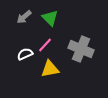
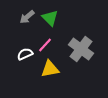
gray arrow: moved 3 px right
gray cross: rotated 15 degrees clockwise
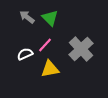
gray arrow: rotated 77 degrees clockwise
gray cross: rotated 10 degrees clockwise
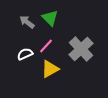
gray arrow: moved 5 px down
pink line: moved 1 px right, 1 px down
yellow triangle: rotated 18 degrees counterclockwise
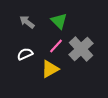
green triangle: moved 9 px right, 3 px down
pink line: moved 10 px right
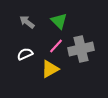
gray cross: rotated 30 degrees clockwise
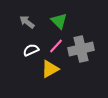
white semicircle: moved 6 px right, 4 px up
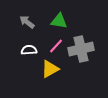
green triangle: rotated 36 degrees counterclockwise
white semicircle: moved 2 px left; rotated 21 degrees clockwise
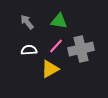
gray arrow: rotated 14 degrees clockwise
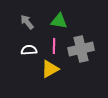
pink line: moved 2 px left; rotated 42 degrees counterclockwise
